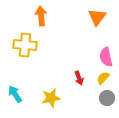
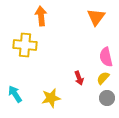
orange triangle: moved 1 px left
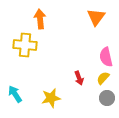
orange arrow: moved 1 px left, 3 px down
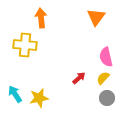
orange arrow: moved 1 px right, 1 px up
red arrow: rotated 112 degrees counterclockwise
yellow star: moved 12 px left
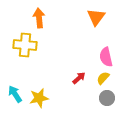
orange arrow: moved 2 px left
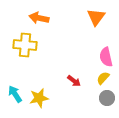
orange arrow: rotated 72 degrees counterclockwise
red arrow: moved 5 px left, 3 px down; rotated 80 degrees clockwise
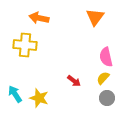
orange triangle: moved 1 px left
yellow star: rotated 30 degrees clockwise
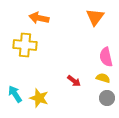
yellow semicircle: rotated 64 degrees clockwise
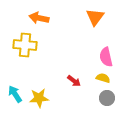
yellow star: rotated 24 degrees counterclockwise
